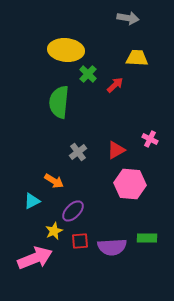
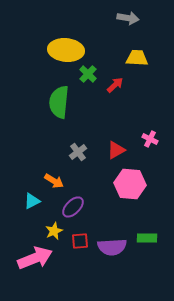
purple ellipse: moved 4 px up
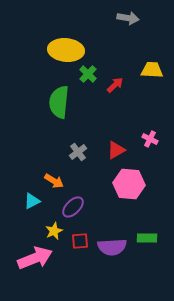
yellow trapezoid: moved 15 px right, 12 px down
pink hexagon: moved 1 px left
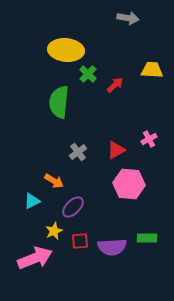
pink cross: moved 1 px left; rotated 35 degrees clockwise
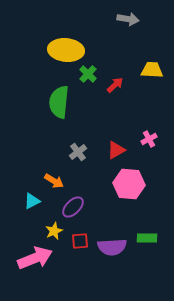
gray arrow: moved 1 px down
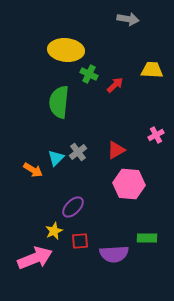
green cross: moved 1 px right; rotated 18 degrees counterclockwise
pink cross: moved 7 px right, 4 px up
orange arrow: moved 21 px left, 11 px up
cyan triangle: moved 24 px right, 43 px up; rotated 18 degrees counterclockwise
purple semicircle: moved 2 px right, 7 px down
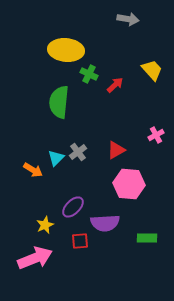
yellow trapezoid: rotated 45 degrees clockwise
yellow star: moved 9 px left, 6 px up
purple semicircle: moved 9 px left, 31 px up
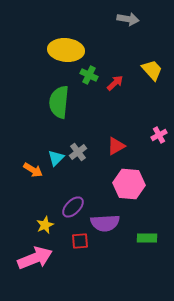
green cross: moved 1 px down
red arrow: moved 2 px up
pink cross: moved 3 px right
red triangle: moved 4 px up
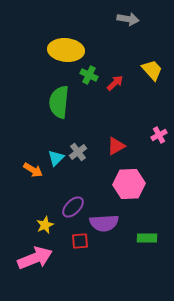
pink hexagon: rotated 8 degrees counterclockwise
purple semicircle: moved 1 px left
